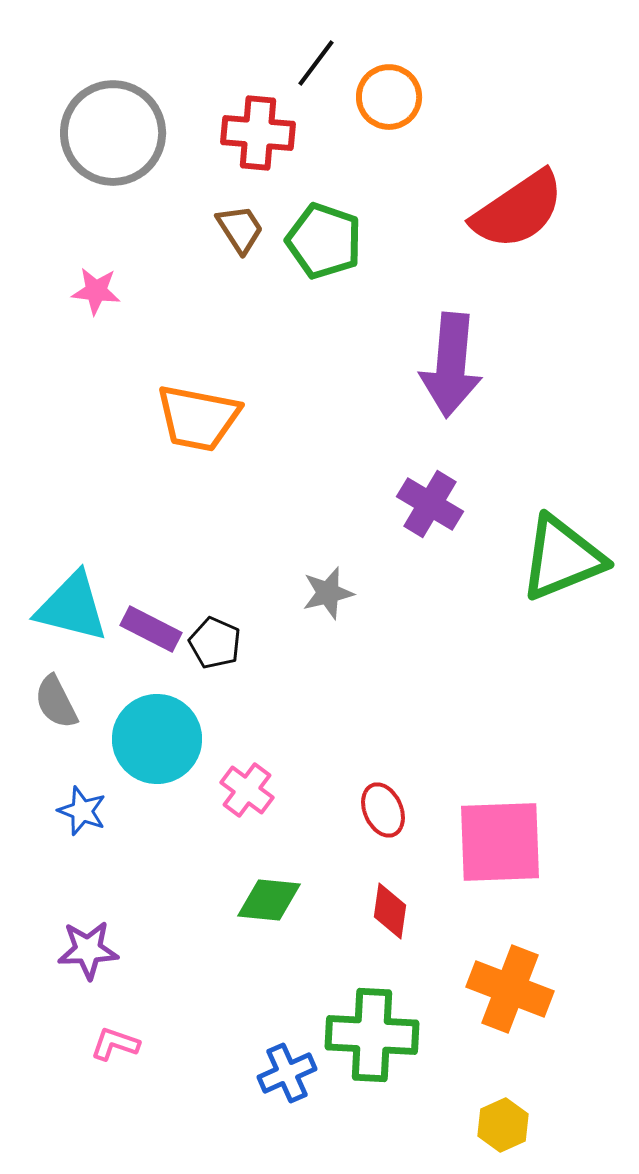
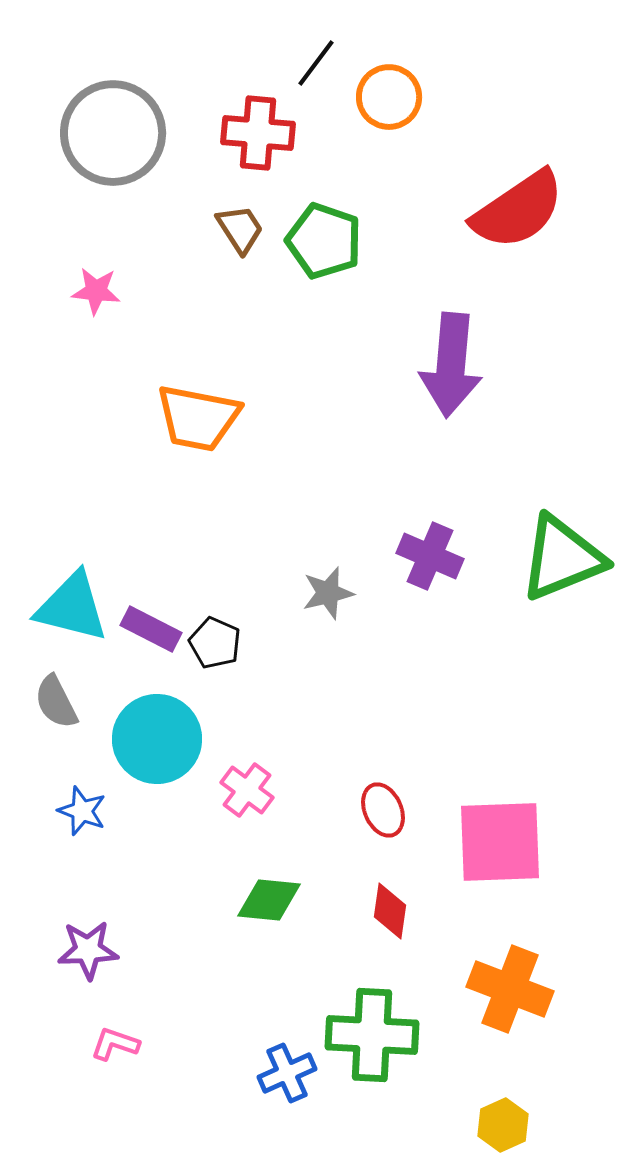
purple cross: moved 52 px down; rotated 8 degrees counterclockwise
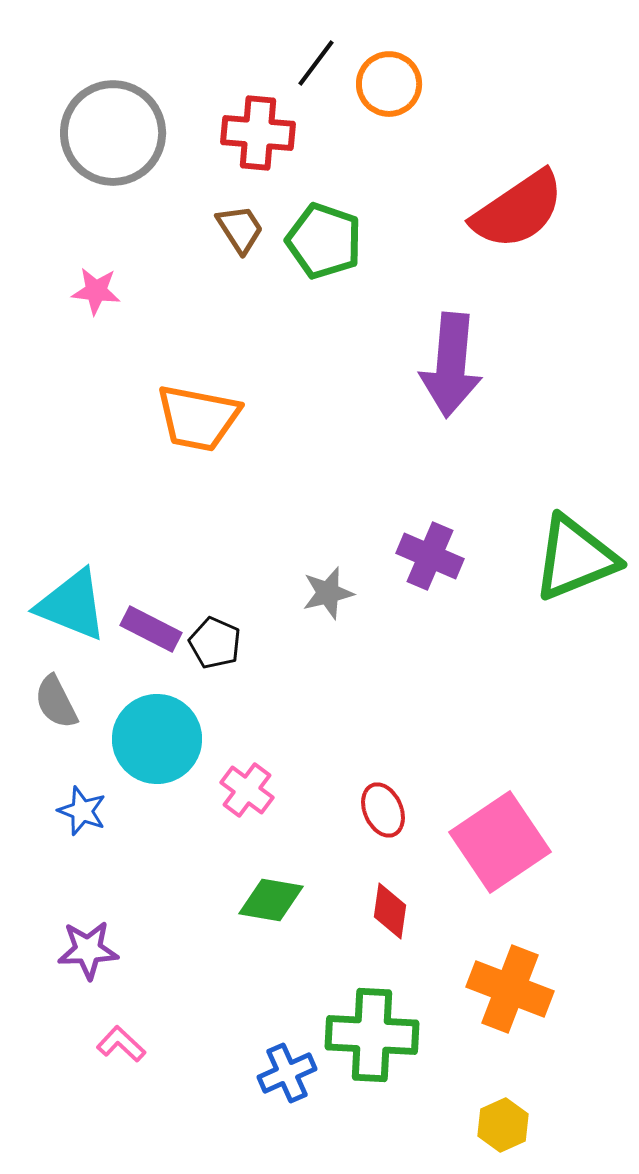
orange circle: moved 13 px up
green triangle: moved 13 px right
cyan triangle: moved 2 px up; rotated 8 degrees clockwise
pink square: rotated 32 degrees counterclockwise
green diamond: moved 2 px right; rotated 4 degrees clockwise
pink L-shape: moved 6 px right; rotated 24 degrees clockwise
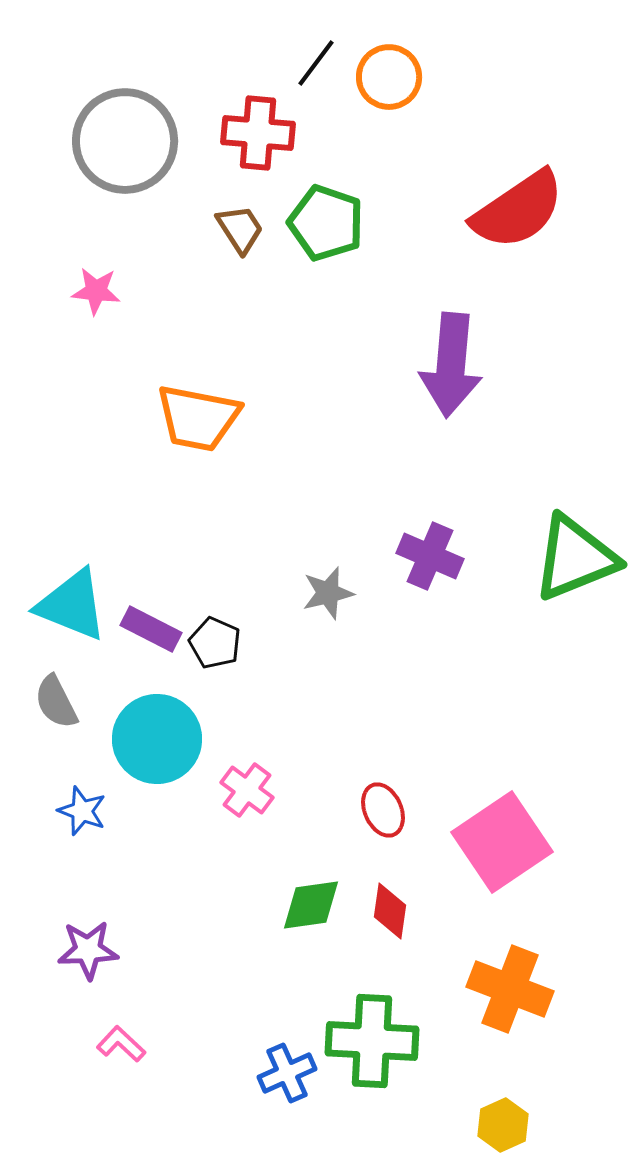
orange circle: moved 7 px up
gray circle: moved 12 px right, 8 px down
green pentagon: moved 2 px right, 18 px up
pink square: moved 2 px right
green diamond: moved 40 px right, 5 px down; rotated 18 degrees counterclockwise
green cross: moved 6 px down
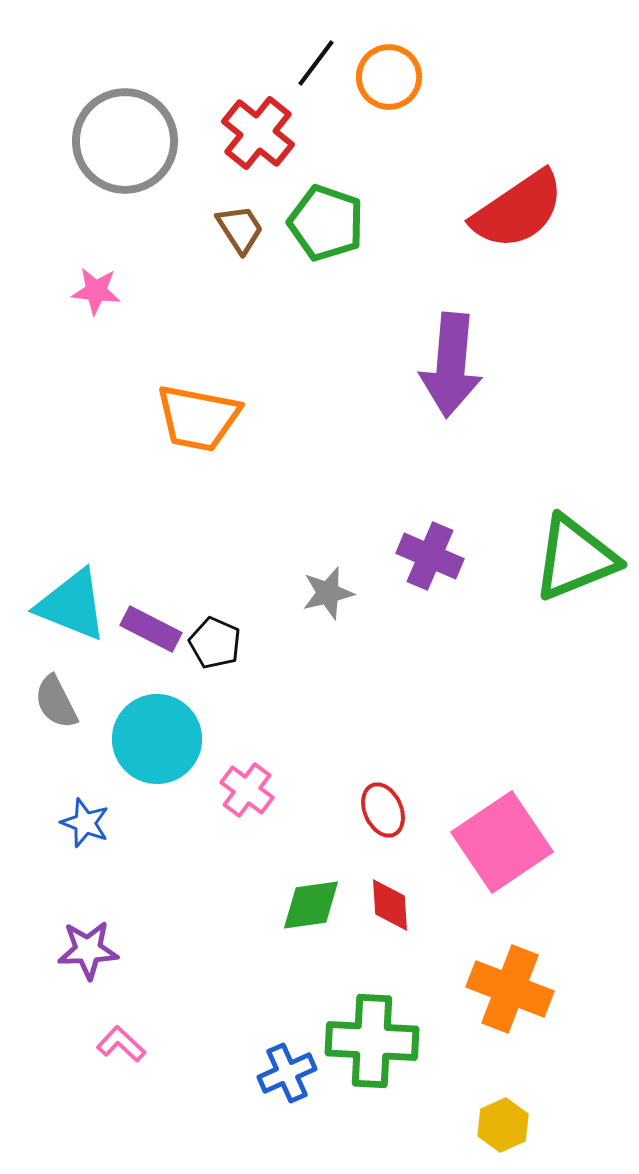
red cross: rotated 34 degrees clockwise
blue star: moved 3 px right, 12 px down
red diamond: moved 6 px up; rotated 12 degrees counterclockwise
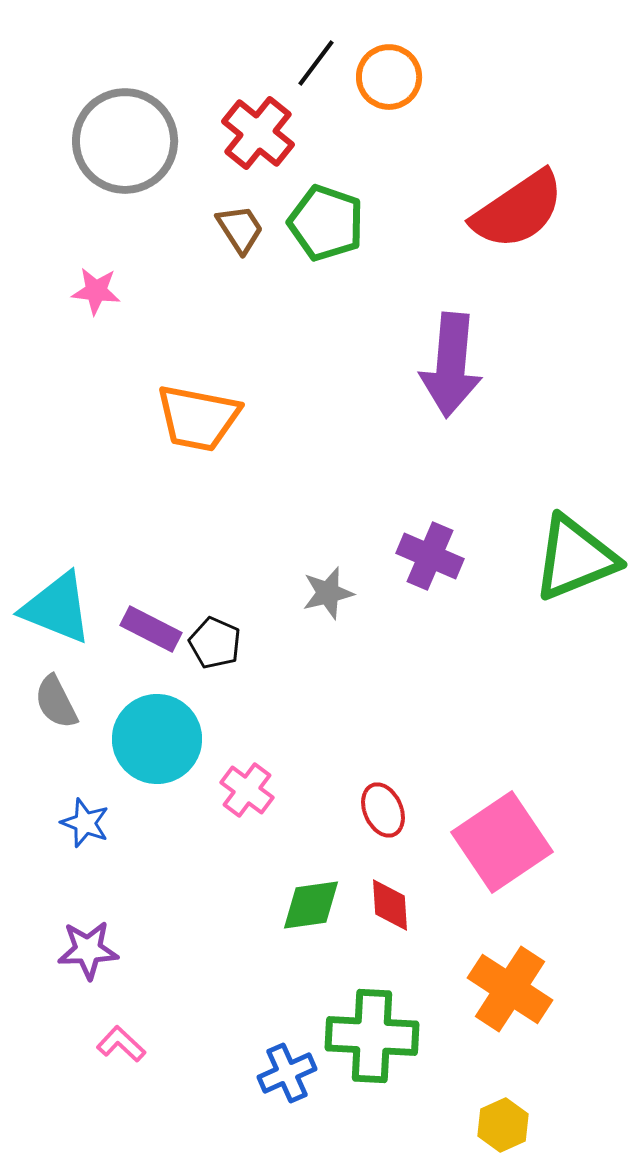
cyan triangle: moved 15 px left, 3 px down
orange cross: rotated 12 degrees clockwise
green cross: moved 5 px up
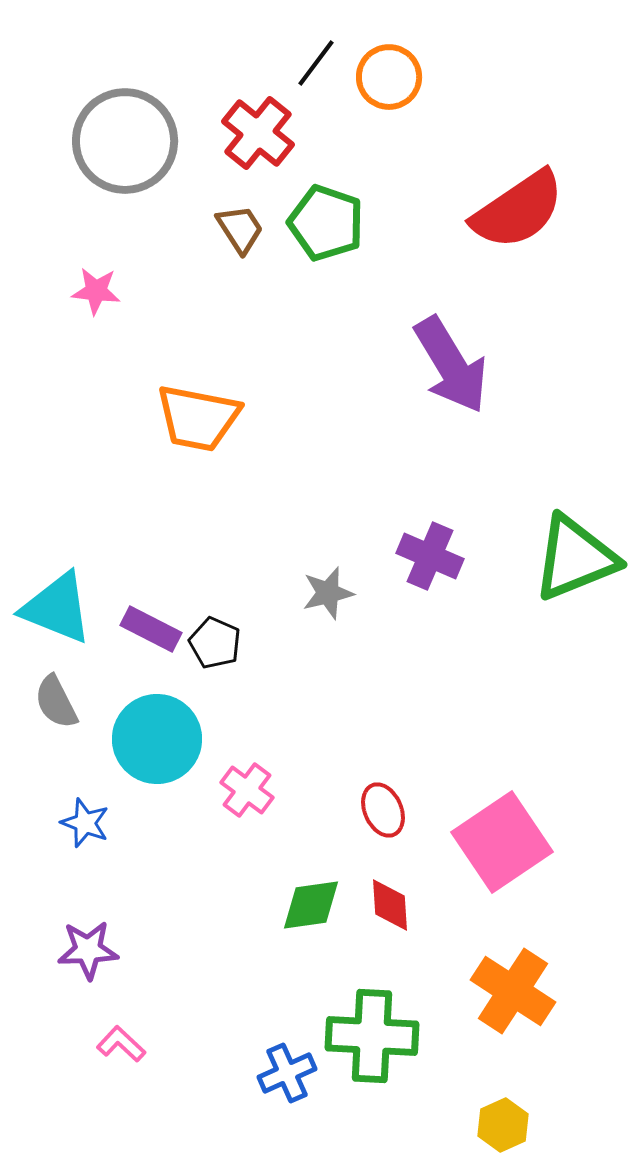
purple arrow: rotated 36 degrees counterclockwise
orange cross: moved 3 px right, 2 px down
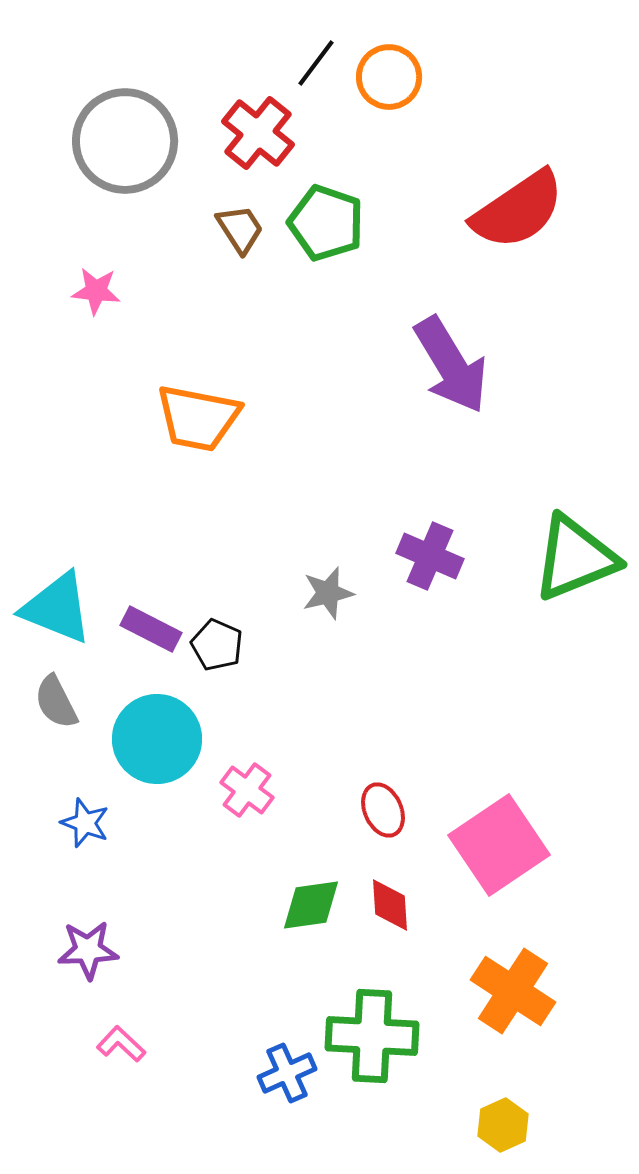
black pentagon: moved 2 px right, 2 px down
pink square: moved 3 px left, 3 px down
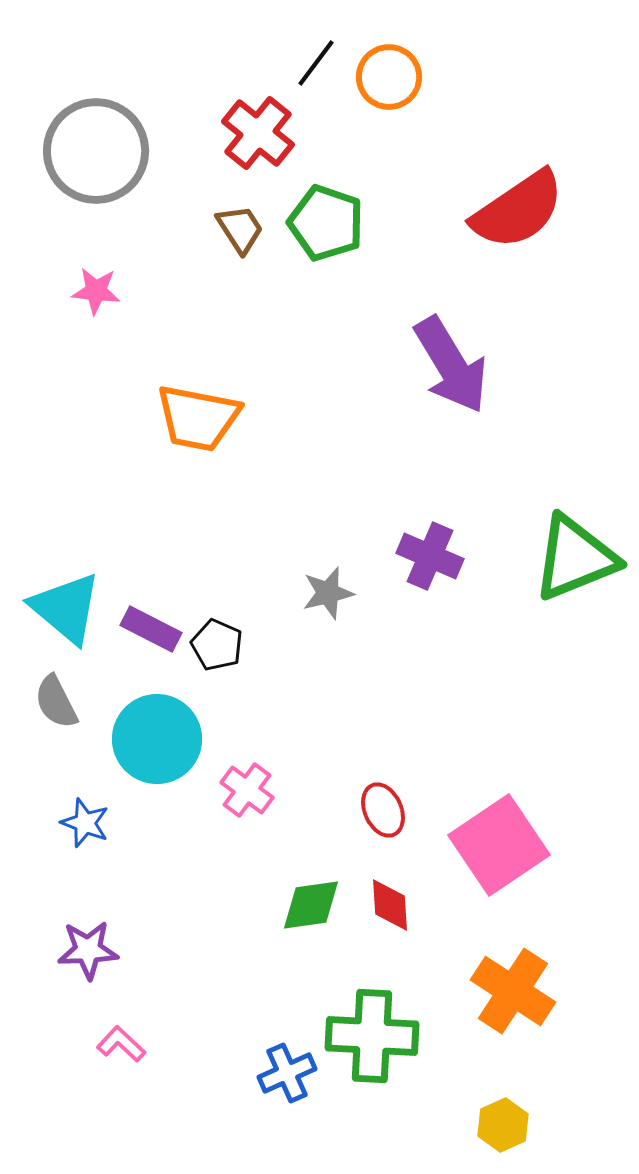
gray circle: moved 29 px left, 10 px down
cyan triangle: moved 9 px right; rotated 18 degrees clockwise
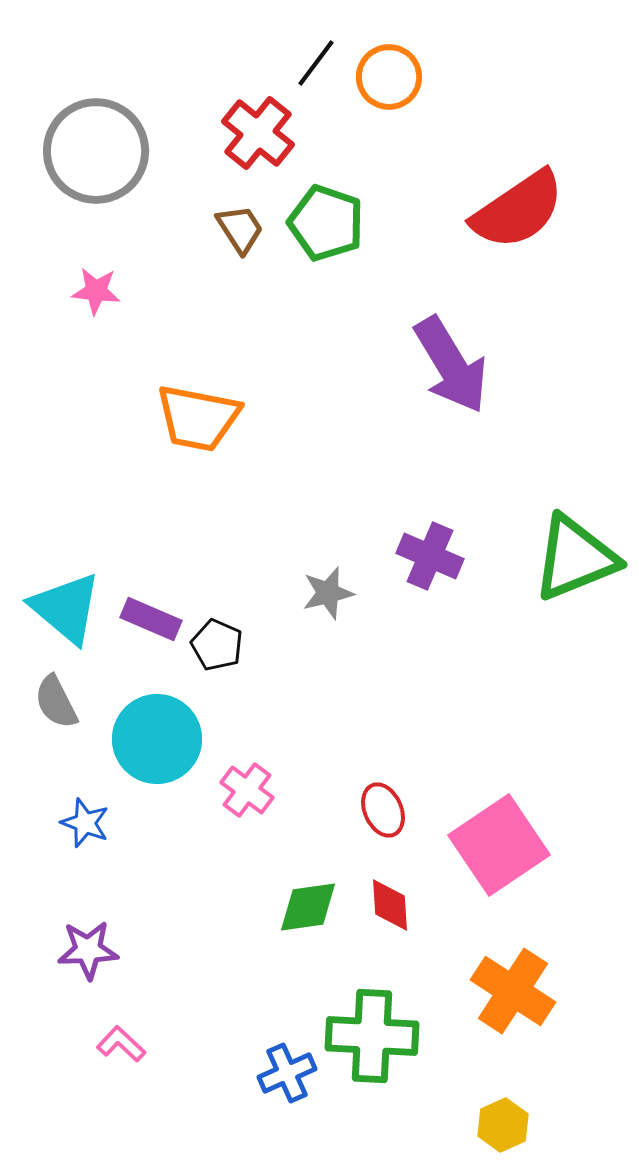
purple rectangle: moved 10 px up; rotated 4 degrees counterclockwise
green diamond: moved 3 px left, 2 px down
